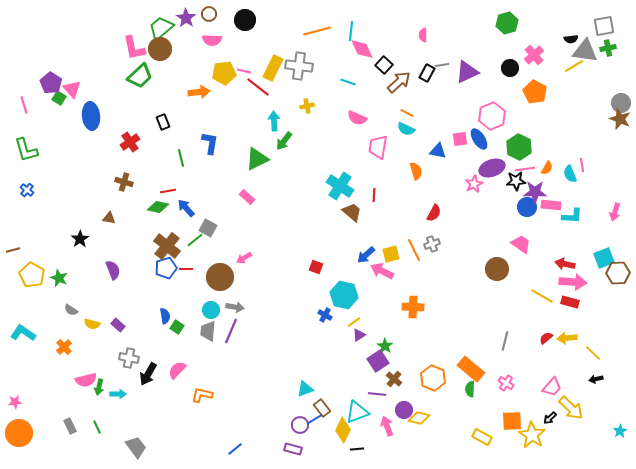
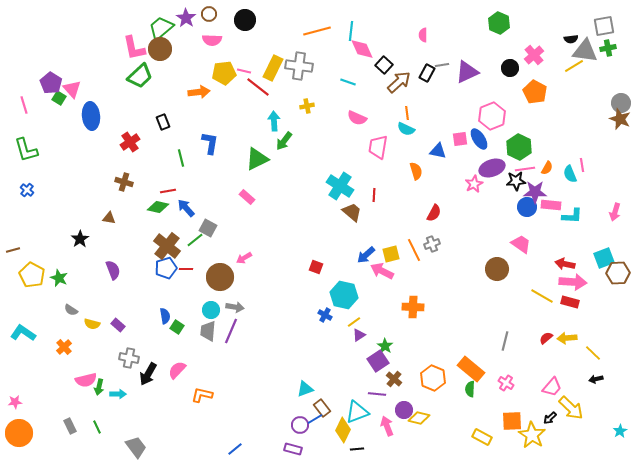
green hexagon at (507, 23): moved 8 px left; rotated 20 degrees counterclockwise
orange line at (407, 113): rotated 56 degrees clockwise
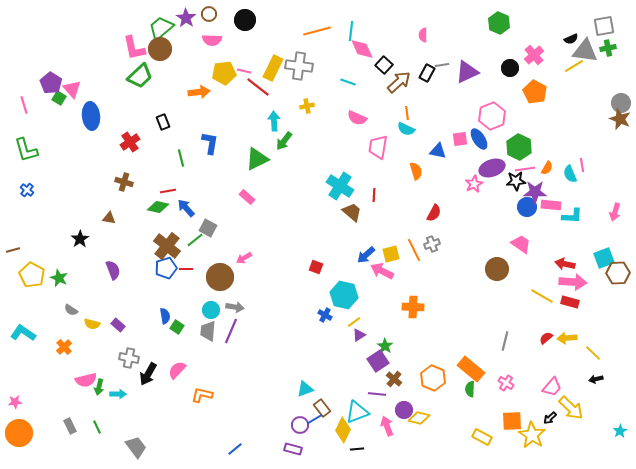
black semicircle at (571, 39): rotated 16 degrees counterclockwise
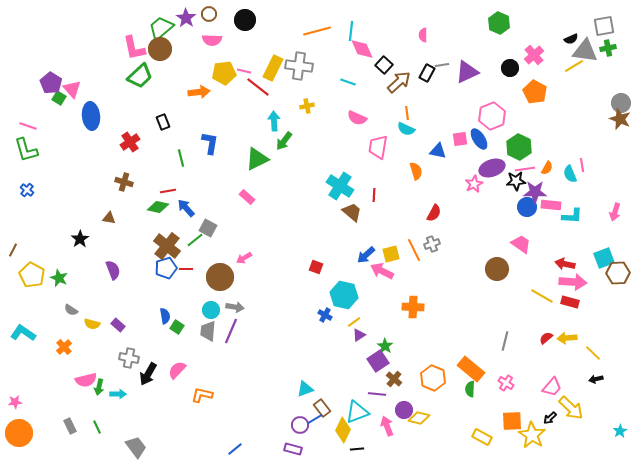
pink line at (24, 105): moved 4 px right, 21 px down; rotated 54 degrees counterclockwise
brown line at (13, 250): rotated 48 degrees counterclockwise
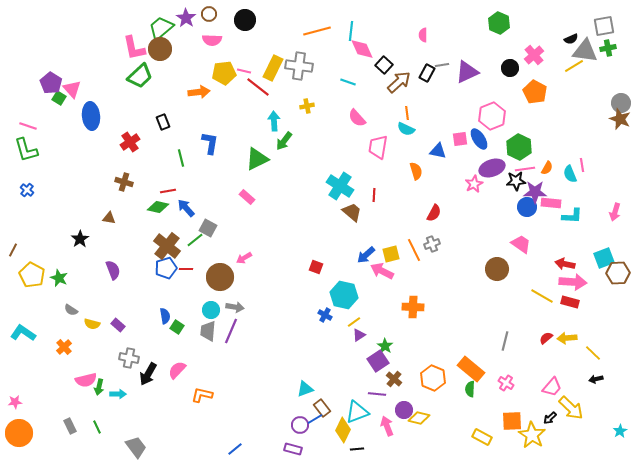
pink semicircle at (357, 118): rotated 24 degrees clockwise
pink rectangle at (551, 205): moved 2 px up
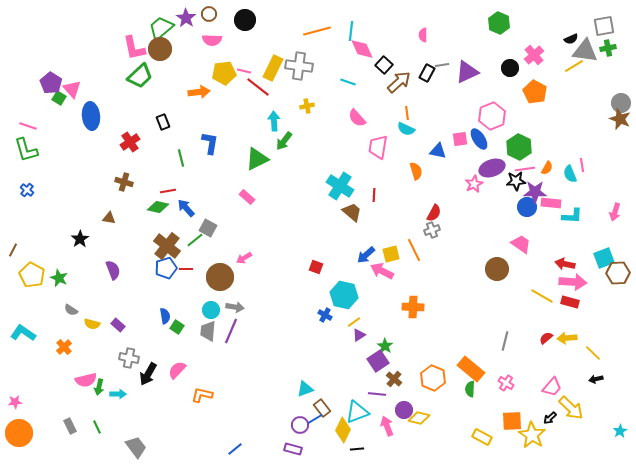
gray cross at (432, 244): moved 14 px up
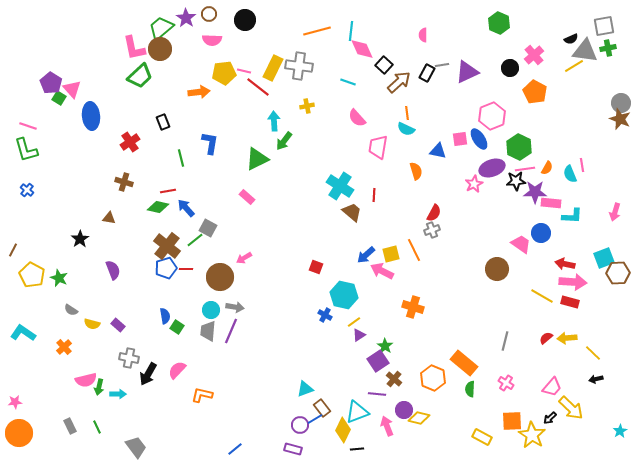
blue circle at (527, 207): moved 14 px right, 26 px down
orange cross at (413, 307): rotated 15 degrees clockwise
orange rectangle at (471, 369): moved 7 px left, 6 px up
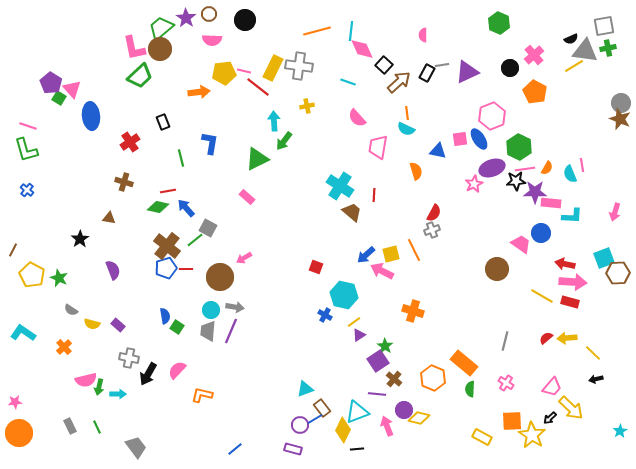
orange cross at (413, 307): moved 4 px down
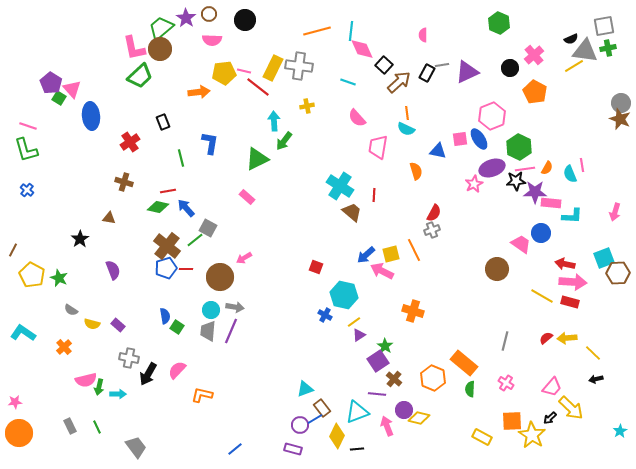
yellow diamond at (343, 430): moved 6 px left, 6 px down
